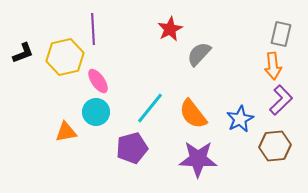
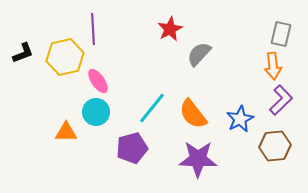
cyan line: moved 2 px right
orange triangle: rotated 10 degrees clockwise
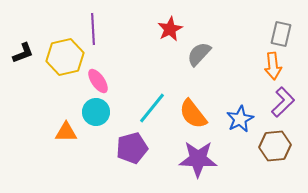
purple L-shape: moved 2 px right, 2 px down
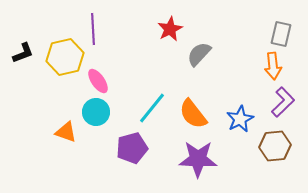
orange triangle: rotated 20 degrees clockwise
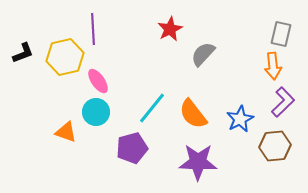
gray semicircle: moved 4 px right
purple star: moved 3 px down
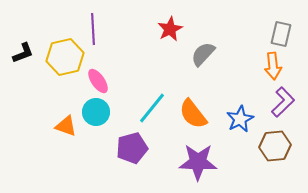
orange triangle: moved 6 px up
